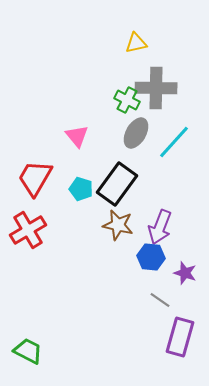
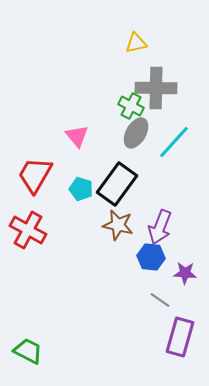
green cross: moved 4 px right, 6 px down
red trapezoid: moved 3 px up
red cross: rotated 30 degrees counterclockwise
purple star: rotated 15 degrees counterclockwise
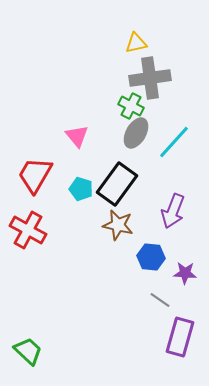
gray cross: moved 6 px left, 10 px up; rotated 9 degrees counterclockwise
purple arrow: moved 13 px right, 16 px up
green trapezoid: rotated 16 degrees clockwise
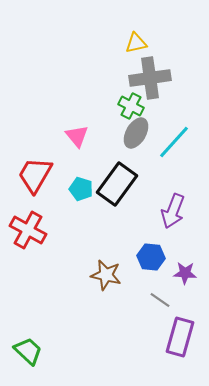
brown star: moved 12 px left, 50 px down
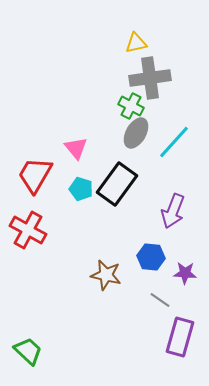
pink triangle: moved 1 px left, 12 px down
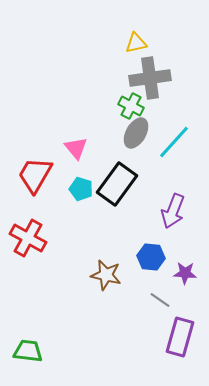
red cross: moved 8 px down
green trapezoid: rotated 36 degrees counterclockwise
